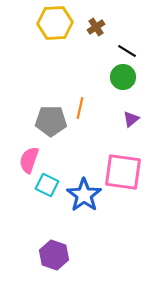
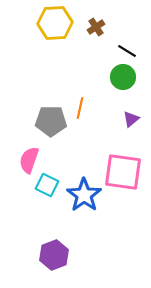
purple hexagon: rotated 20 degrees clockwise
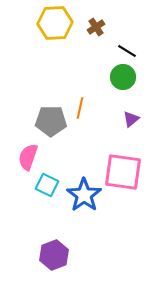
pink semicircle: moved 1 px left, 3 px up
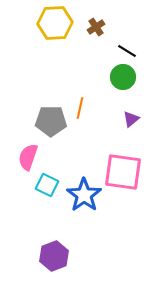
purple hexagon: moved 1 px down
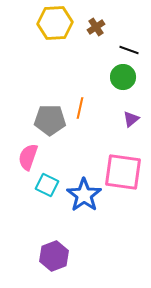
black line: moved 2 px right, 1 px up; rotated 12 degrees counterclockwise
gray pentagon: moved 1 px left, 1 px up
